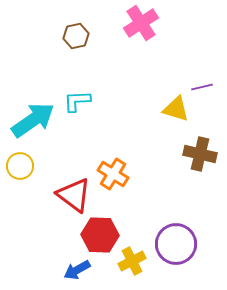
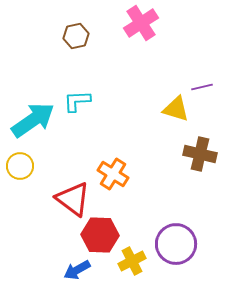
red triangle: moved 1 px left, 4 px down
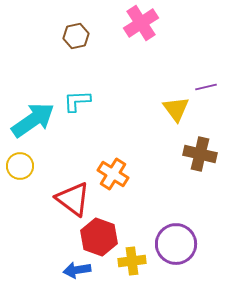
purple line: moved 4 px right
yellow triangle: rotated 36 degrees clockwise
red hexagon: moved 1 px left, 2 px down; rotated 18 degrees clockwise
yellow cross: rotated 20 degrees clockwise
blue arrow: rotated 20 degrees clockwise
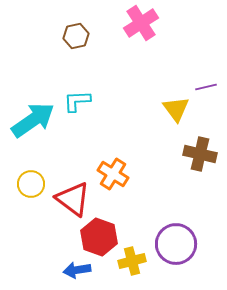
yellow circle: moved 11 px right, 18 px down
yellow cross: rotated 8 degrees counterclockwise
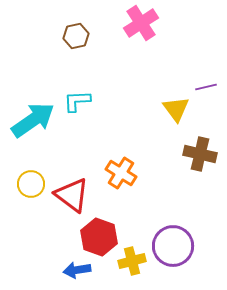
orange cross: moved 8 px right, 1 px up
red triangle: moved 1 px left, 4 px up
purple circle: moved 3 px left, 2 px down
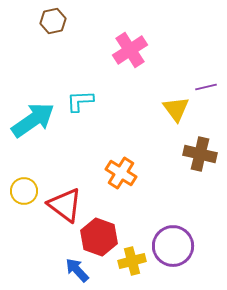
pink cross: moved 11 px left, 27 px down
brown hexagon: moved 23 px left, 15 px up
cyan L-shape: moved 3 px right
yellow circle: moved 7 px left, 7 px down
red triangle: moved 7 px left, 10 px down
blue arrow: rotated 56 degrees clockwise
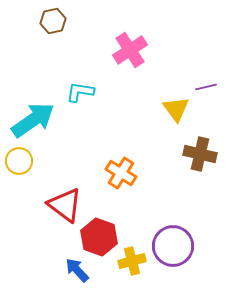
cyan L-shape: moved 9 px up; rotated 12 degrees clockwise
yellow circle: moved 5 px left, 30 px up
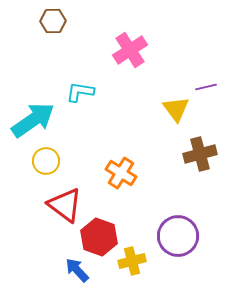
brown hexagon: rotated 10 degrees clockwise
brown cross: rotated 28 degrees counterclockwise
yellow circle: moved 27 px right
purple circle: moved 5 px right, 10 px up
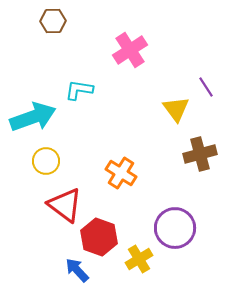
purple line: rotated 70 degrees clockwise
cyan L-shape: moved 1 px left, 2 px up
cyan arrow: moved 3 px up; rotated 15 degrees clockwise
purple circle: moved 3 px left, 8 px up
yellow cross: moved 7 px right, 2 px up; rotated 16 degrees counterclockwise
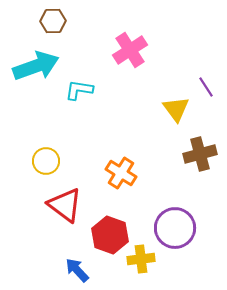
cyan arrow: moved 3 px right, 51 px up
red hexagon: moved 11 px right, 2 px up
yellow cross: moved 2 px right; rotated 24 degrees clockwise
